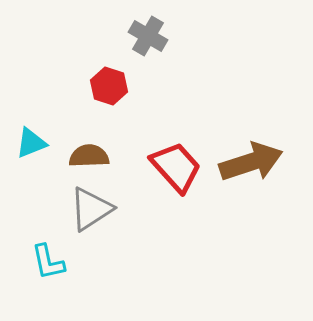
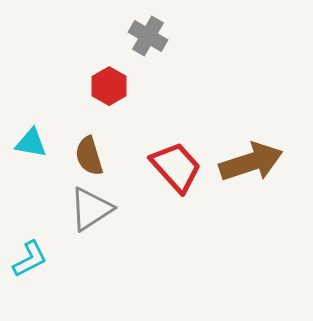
red hexagon: rotated 12 degrees clockwise
cyan triangle: rotated 32 degrees clockwise
brown semicircle: rotated 105 degrees counterclockwise
cyan L-shape: moved 18 px left, 3 px up; rotated 105 degrees counterclockwise
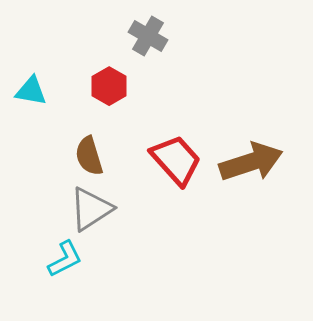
cyan triangle: moved 52 px up
red trapezoid: moved 7 px up
cyan L-shape: moved 35 px right
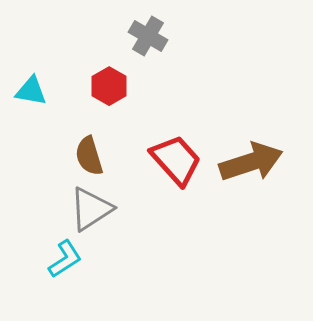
cyan L-shape: rotated 6 degrees counterclockwise
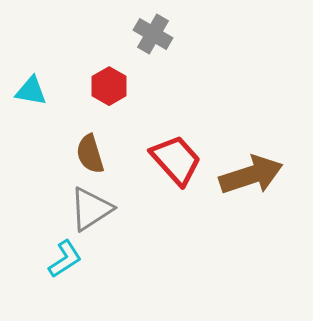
gray cross: moved 5 px right, 2 px up
brown semicircle: moved 1 px right, 2 px up
brown arrow: moved 13 px down
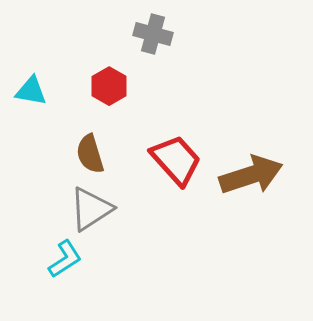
gray cross: rotated 15 degrees counterclockwise
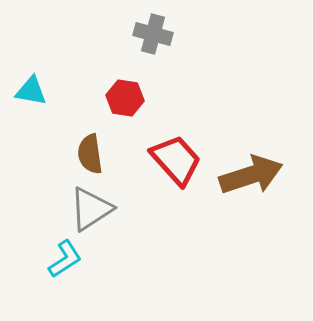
red hexagon: moved 16 px right, 12 px down; rotated 21 degrees counterclockwise
brown semicircle: rotated 9 degrees clockwise
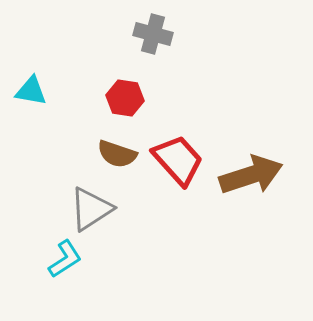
brown semicircle: moved 27 px right; rotated 63 degrees counterclockwise
red trapezoid: moved 2 px right
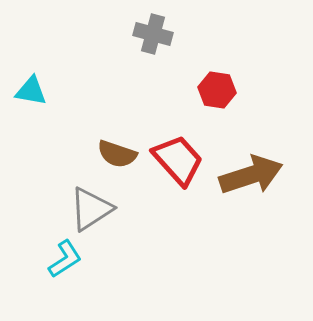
red hexagon: moved 92 px right, 8 px up
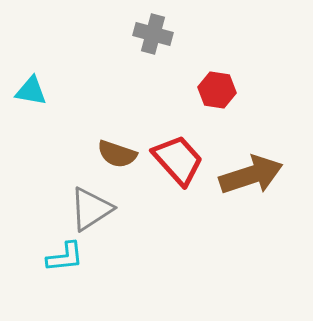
cyan L-shape: moved 2 px up; rotated 27 degrees clockwise
